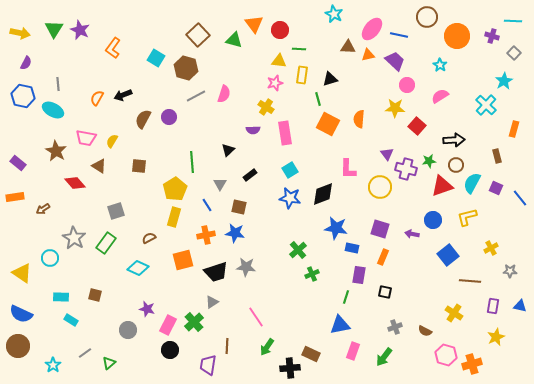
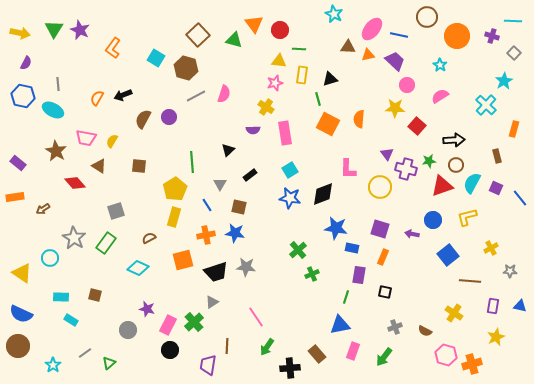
brown rectangle at (311, 354): moved 6 px right; rotated 24 degrees clockwise
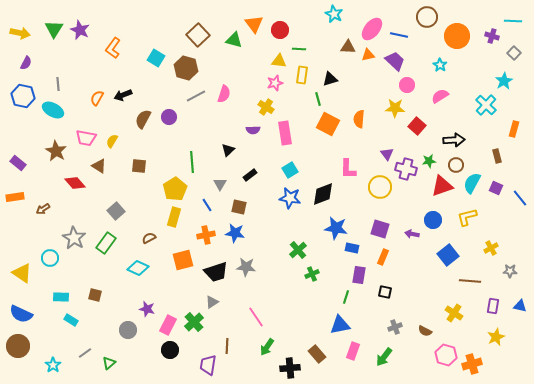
gray square at (116, 211): rotated 24 degrees counterclockwise
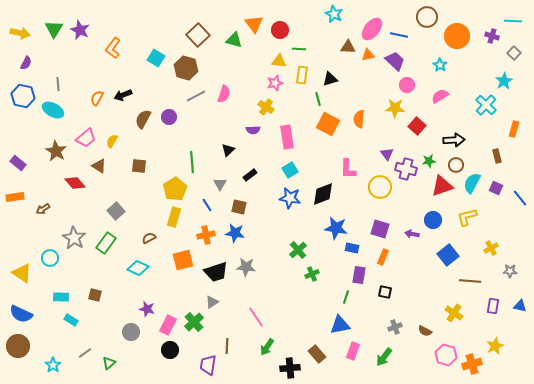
pink rectangle at (285, 133): moved 2 px right, 4 px down
pink trapezoid at (86, 138): rotated 50 degrees counterclockwise
gray circle at (128, 330): moved 3 px right, 2 px down
yellow star at (496, 337): moved 1 px left, 9 px down
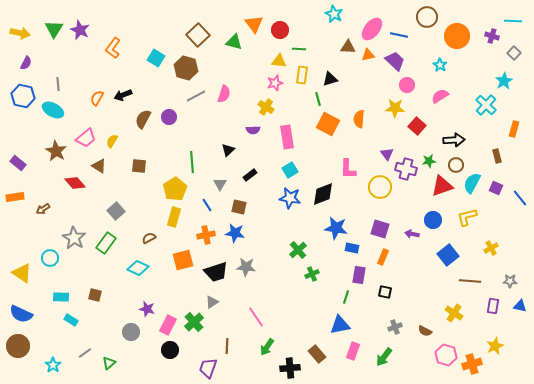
green triangle at (234, 40): moved 2 px down
gray star at (510, 271): moved 10 px down
purple trapezoid at (208, 365): moved 3 px down; rotated 10 degrees clockwise
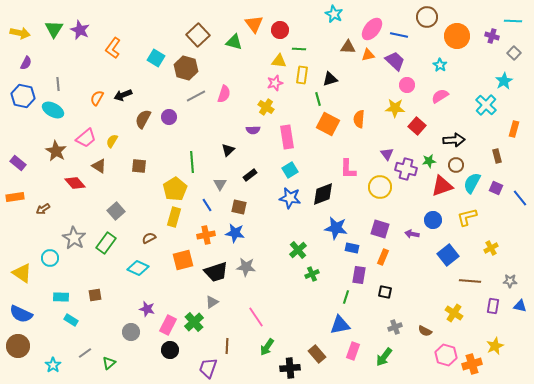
brown square at (95, 295): rotated 24 degrees counterclockwise
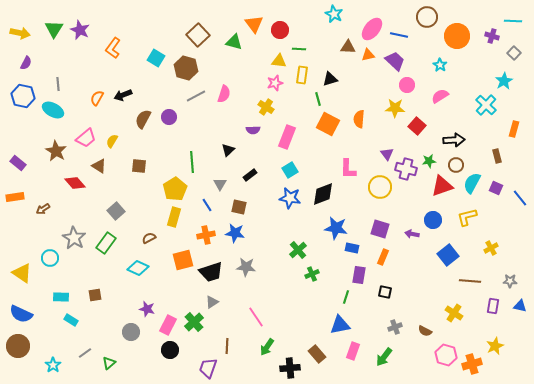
pink rectangle at (287, 137): rotated 30 degrees clockwise
black trapezoid at (216, 272): moved 5 px left
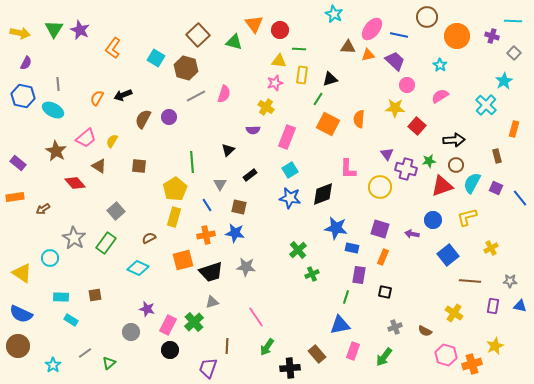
green line at (318, 99): rotated 48 degrees clockwise
gray triangle at (212, 302): rotated 16 degrees clockwise
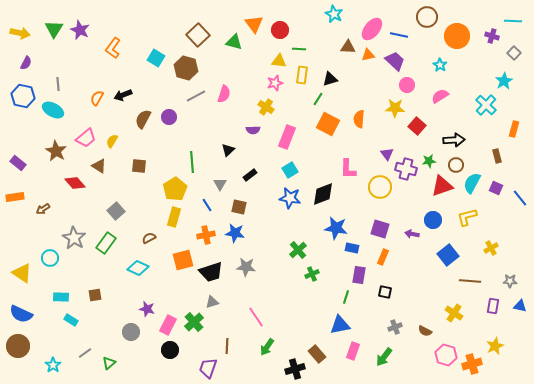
black cross at (290, 368): moved 5 px right, 1 px down; rotated 12 degrees counterclockwise
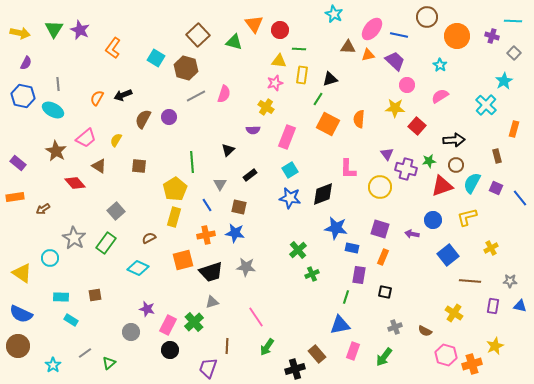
yellow semicircle at (112, 141): moved 4 px right, 1 px up
